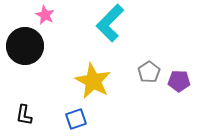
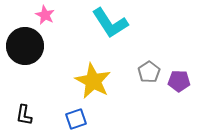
cyan L-shape: rotated 78 degrees counterclockwise
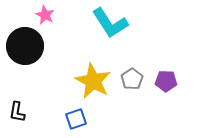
gray pentagon: moved 17 px left, 7 px down
purple pentagon: moved 13 px left
black L-shape: moved 7 px left, 3 px up
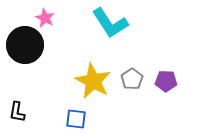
pink star: moved 3 px down
black circle: moved 1 px up
blue square: rotated 25 degrees clockwise
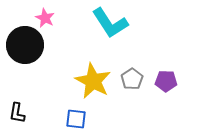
black L-shape: moved 1 px down
